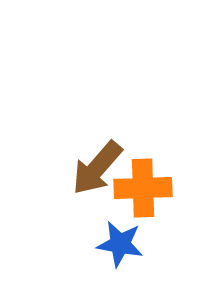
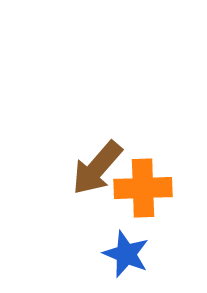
blue star: moved 6 px right, 10 px down; rotated 12 degrees clockwise
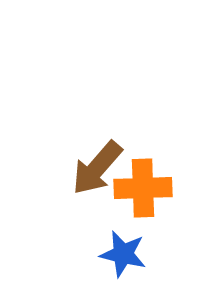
blue star: moved 3 px left; rotated 9 degrees counterclockwise
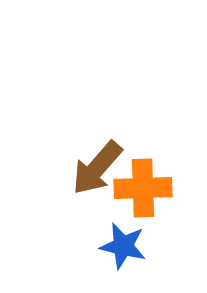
blue star: moved 8 px up
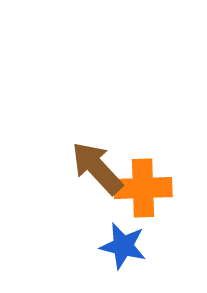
brown arrow: rotated 96 degrees clockwise
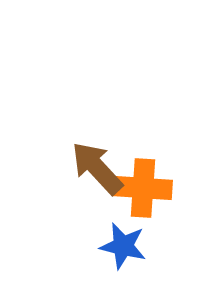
orange cross: rotated 6 degrees clockwise
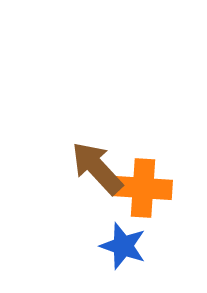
blue star: rotated 6 degrees clockwise
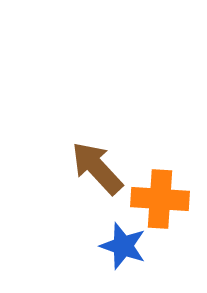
orange cross: moved 17 px right, 11 px down
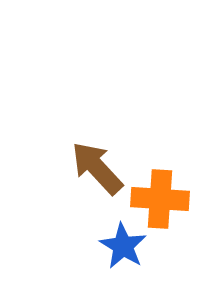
blue star: rotated 12 degrees clockwise
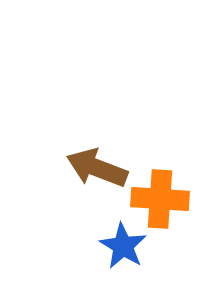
brown arrow: rotated 26 degrees counterclockwise
